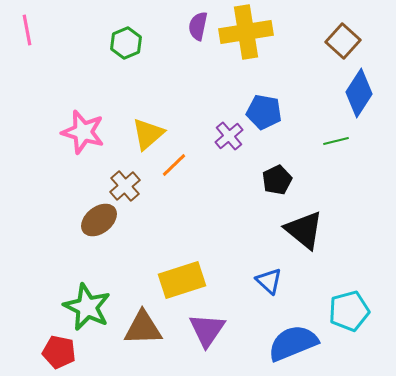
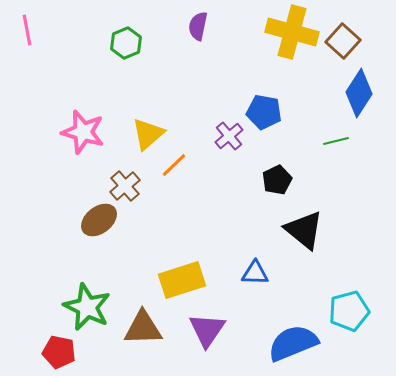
yellow cross: moved 46 px right; rotated 24 degrees clockwise
blue triangle: moved 14 px left, 8 px up; rotated 40 degrees counterclockwise
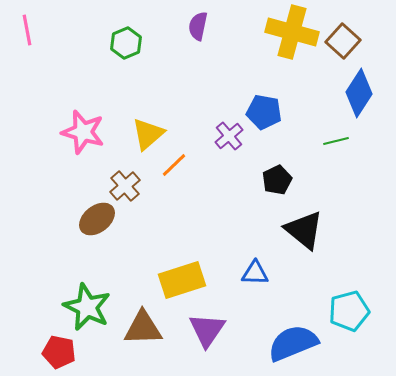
brown ellipse: moved 2 px left, 1 px up
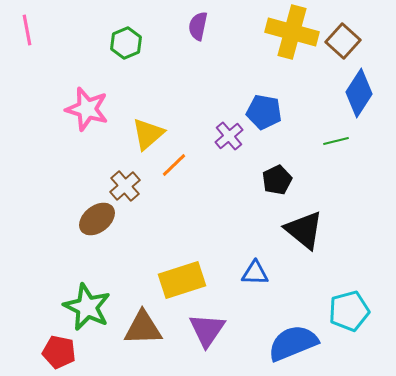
pink star: moved 4 px right, 23 px up
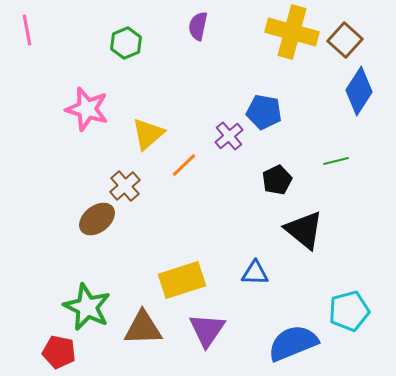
brown square: moved 2 px right, 1 px up
blue diamond: moved 2 px up
green line: moved 20 px down
orange line: moved 10 px right
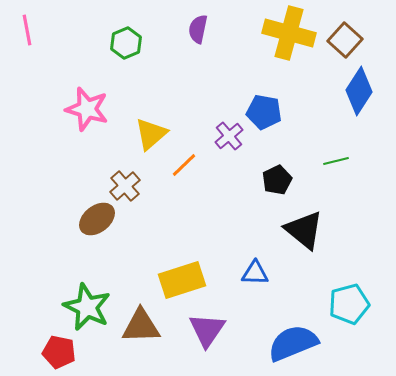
purple semicircle: moved 3 px down
yellow cross: moved 3 px left, 1 px down
yellow triangle: moved 3 px right
cyan pentagon: moved 7 px up
brown triangle: moved 2 px left, 2 px up
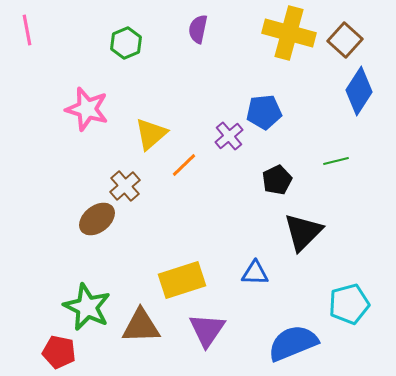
blue pentagon: rotated 16 degrees counterclockwise
black triangle: moved 1 px left, 2 px down; rotated 36 degrees clockwise
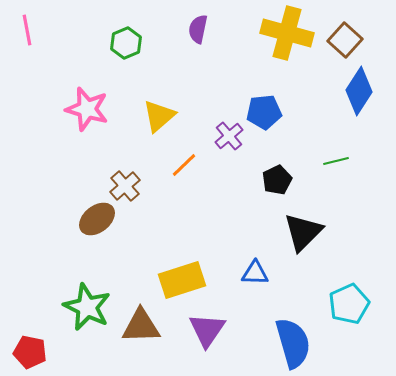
yellow cross: moved 2 px left
yellow triangle: moved 8 px right, 18 px up
cyan pentagon: rotated 9 degrees counterclockwise
blue semicircle: rotated 96 degrees clockwise
red pentagon: moved 29 px left
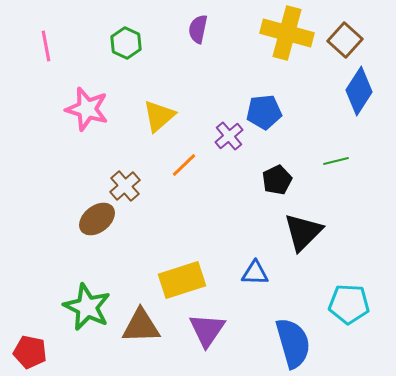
pink line: moved 19 px right, 16 px down
green hexagon: rotated 12 degrees counterclockwise
cyan pentagon: rotated 27 degrees clockwise
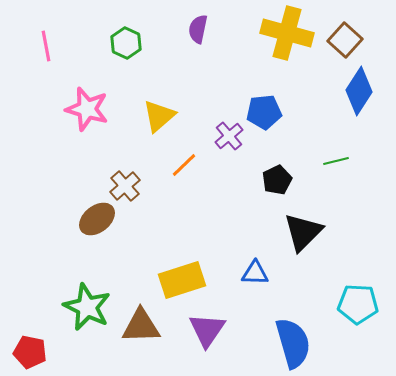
cyan pentagon: moved 9 px right
